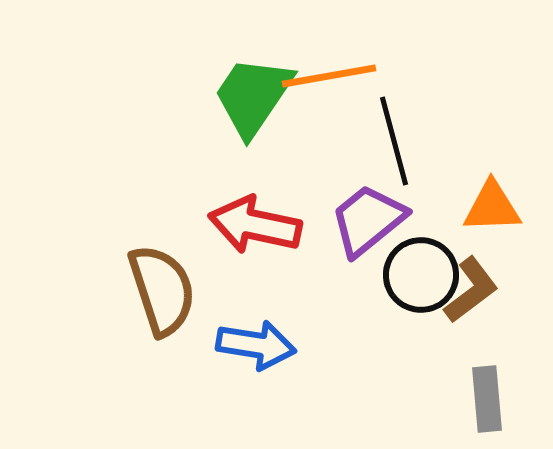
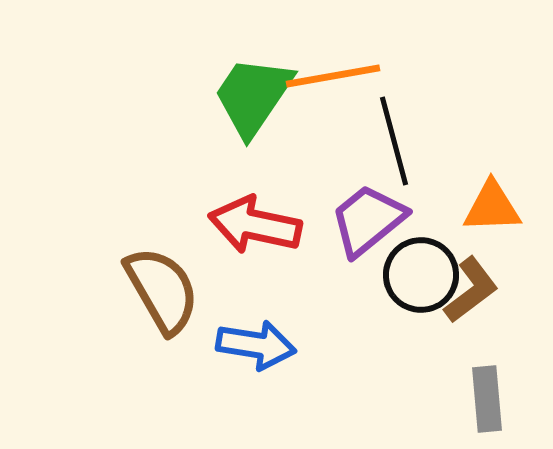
orange line: moved 4 px right
brown semicircle: rotated 12 degrees counterclockwise
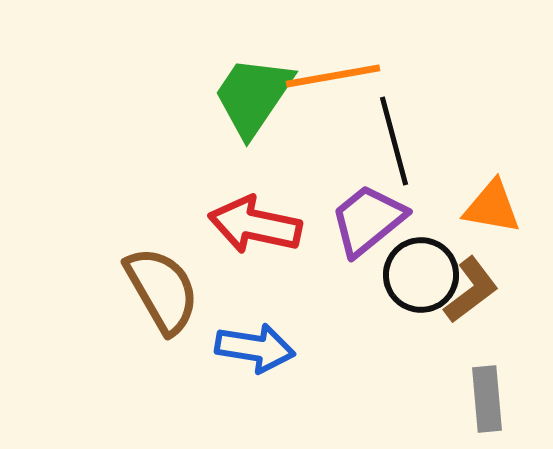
orange triangle: rotated 12 degrees clockwise
blue arrow: moved 1 px left, 3 px down
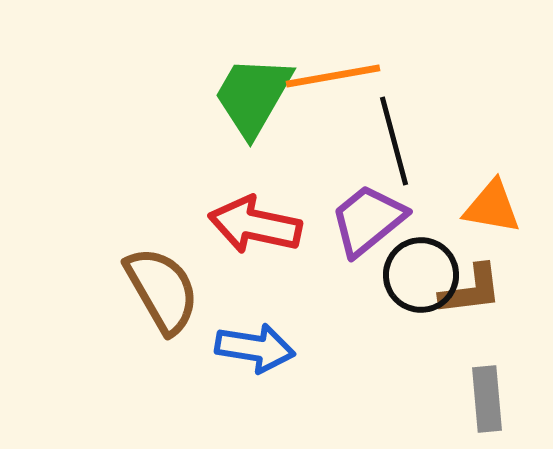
green trapezoid: rotated 4 degrees counterclockwise
brown L-shape: rotated 30 degrees clockwise
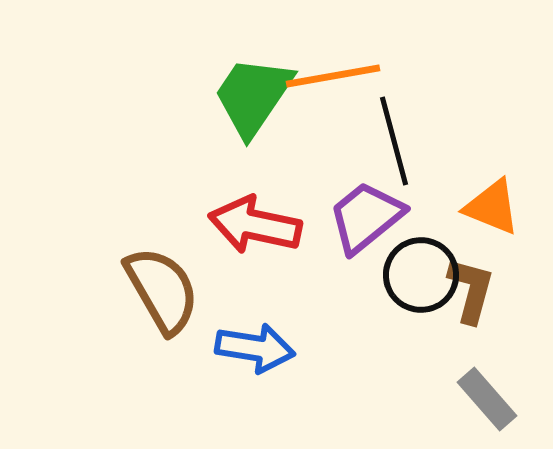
green trapezoid: rotated 4 degrees clockwise
orange triangle: rotated 12 degrees clockwise
purple trapezoid: moved 2 px left, 3 px up
brown L-shape: rotated 68 degrees counterclockwise
gray rectangle: rotated 36 degrees counterclockwise
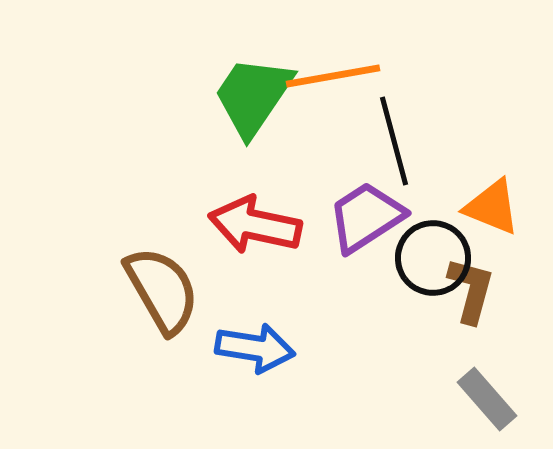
purple trapezoid: rotated 6 degrees clockwise
black circle: moved 12 px right, 17 px up
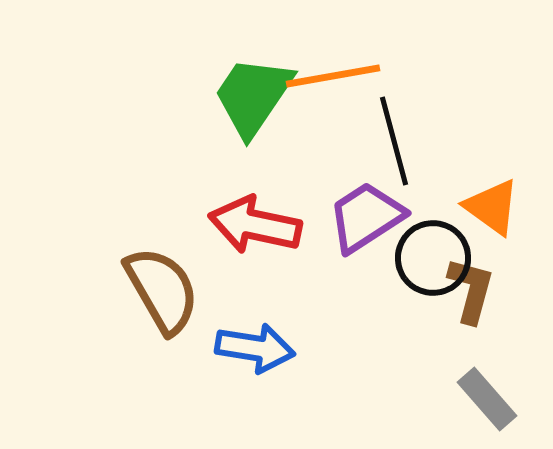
orange triangle: rotated 14 degrees clockwise
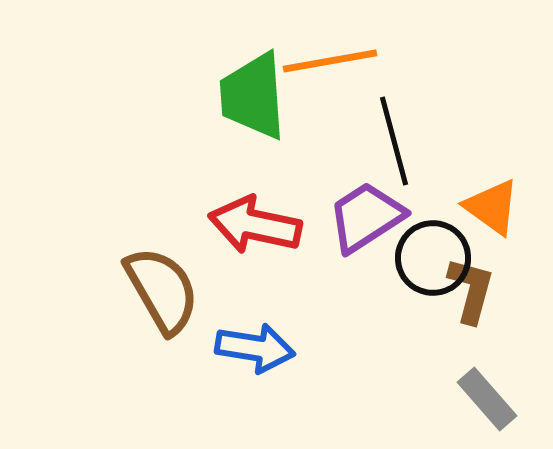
orange line: moved 3 px left, 15 px up
green trapezoid: rotated 38 degrees counterclockwise
